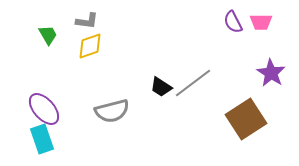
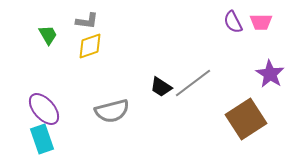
purple star: moved 1 px left, 1 px down
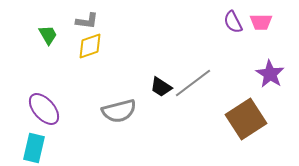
gray semicircle: moved 7 px right
cyan rectangle: moved 8 px left, 9 px down; rotated 32 degrees clockwise
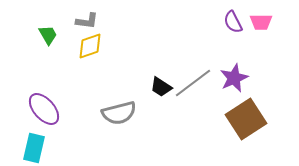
purple star: moved 36 px left, 4 px down; rotated 16 degrees clockwise
gray semicircle: moved 2 px down
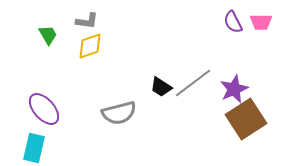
purple star: moved 11 px down
